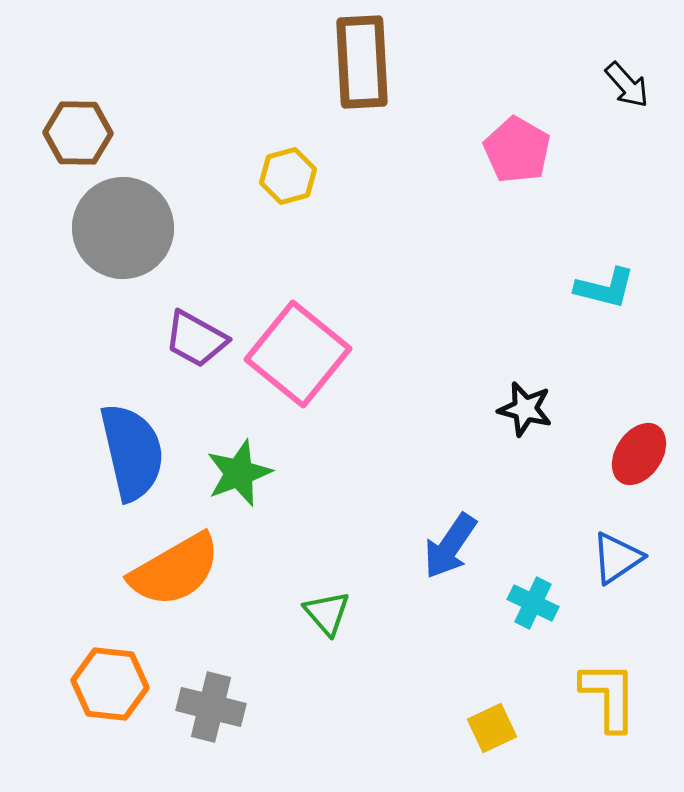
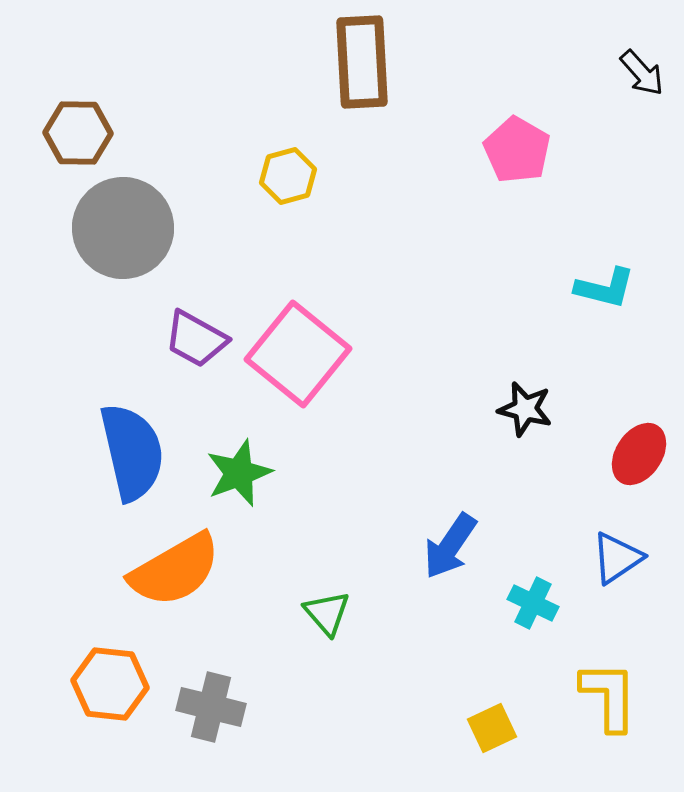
black arrow: moved 15 px right, 12 px up
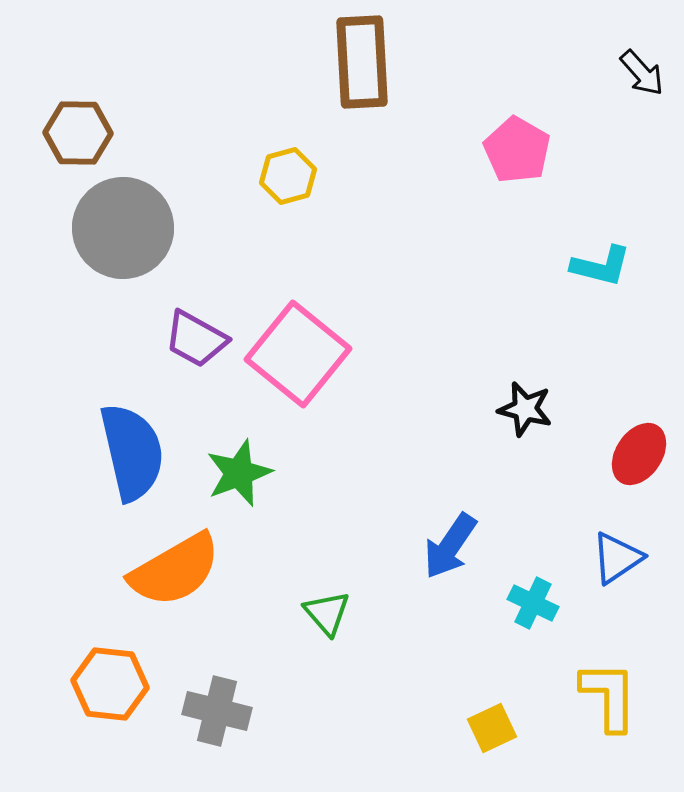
cyan L-shape: moved 4 px left, 22 px up
gray cross: moved 6 px right, 4 px down
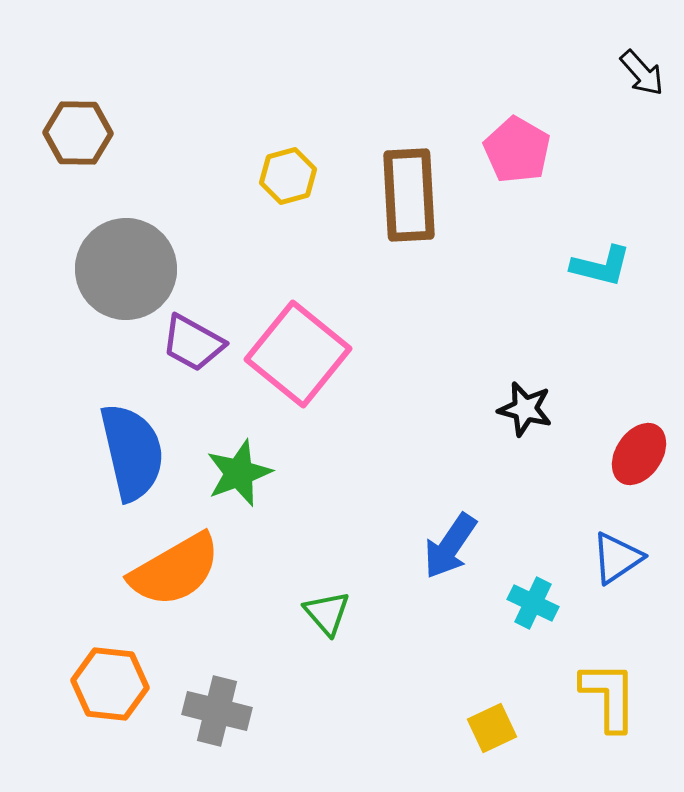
brown rectangle: moved 47 px right, 133 px down
gray circle: moved 3 px right, 41 px down
purple trapezoid: moved 3 px left, 4 px down
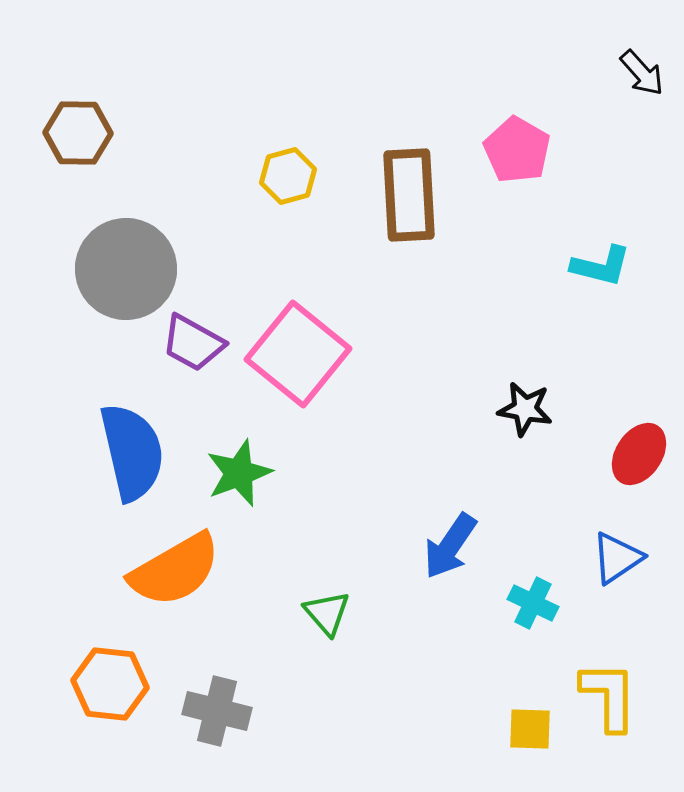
black star: rotated 4 degrees counterclockwise
yellow square: moved 38 px right, 1 px down; rotated 27 degrees clockwise
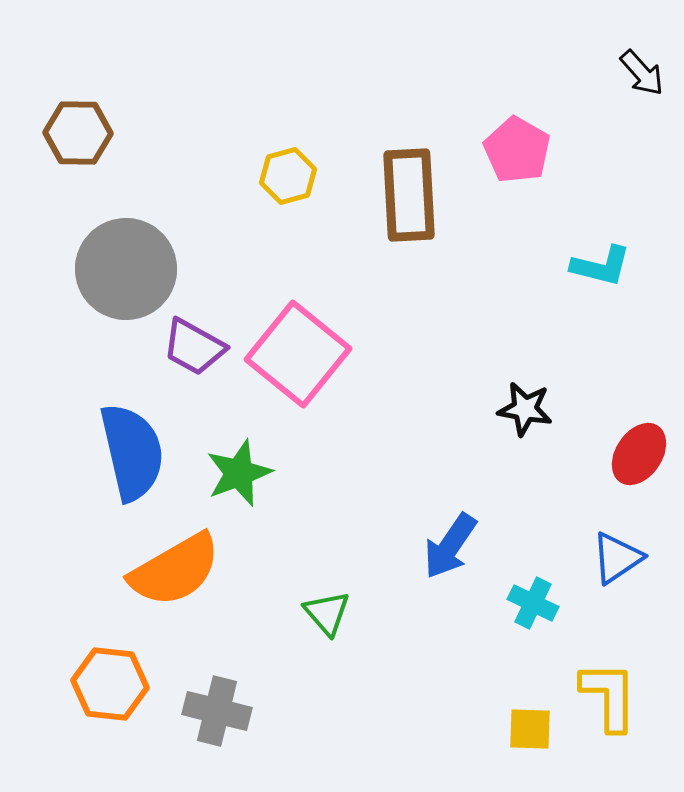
purple trapezoid: moved 1 px right, 4 px down
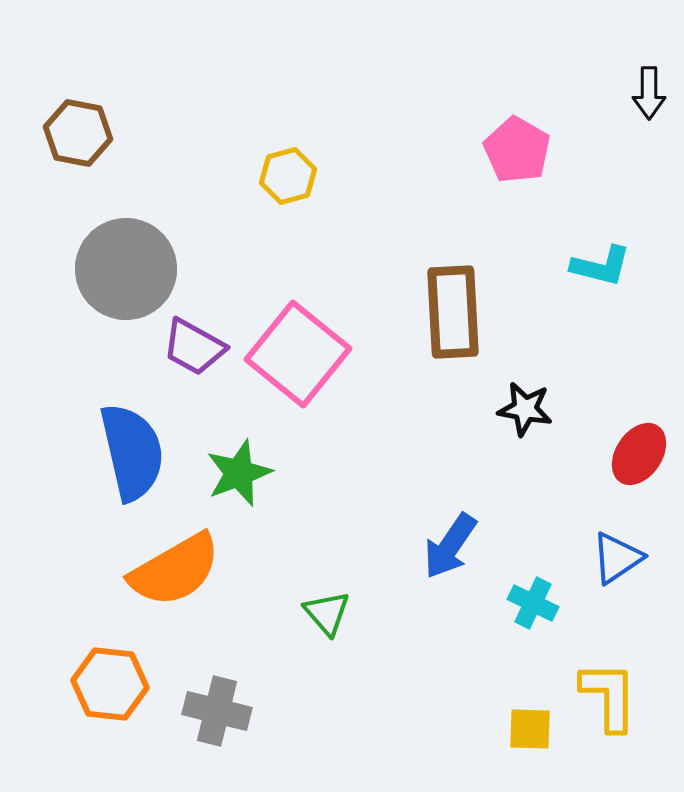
black arrow: moved 7 px right, 20 px down; rotated 42 degrees clockwise
brown hexagon: rotated 10 degrees clockwise
brown rectangle: moved 44 px right, 117 px down
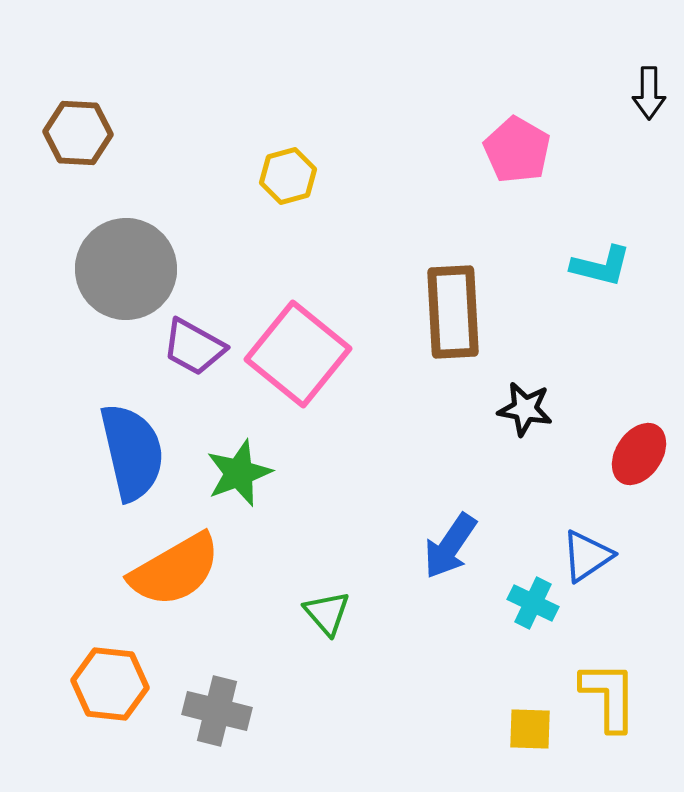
brown hexagon: rotated 8 degrees counterclockwise
blue triangle: moved 30 px left, 2 px up
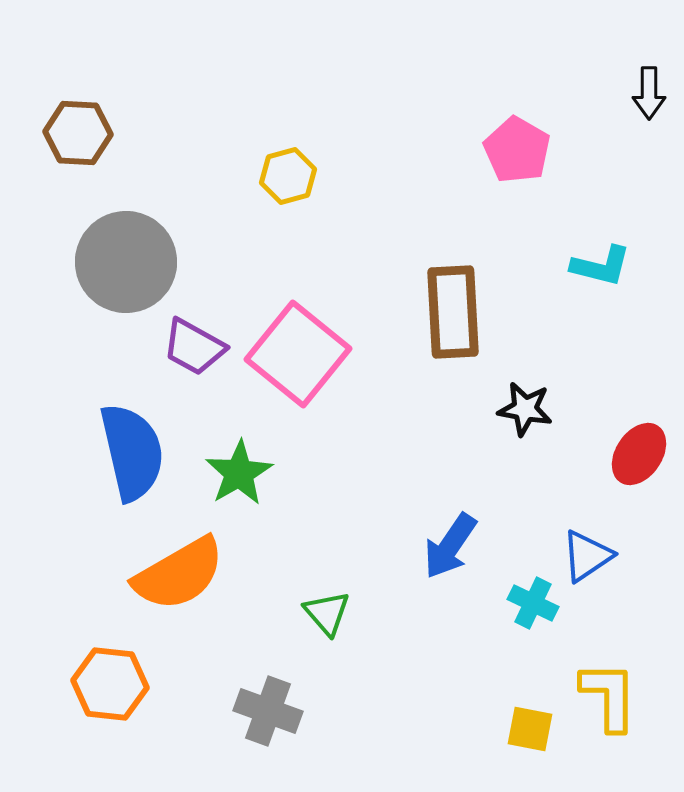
gray circle: moved 7 px up
green star: rotated 10 degrees counterclockwise
orange semicircle: moved 4 px right, 4 px down
gray cross: moved 51 px right; rotated 6 degrees clockwise
yellow square: rotated 9 degrees clockwise
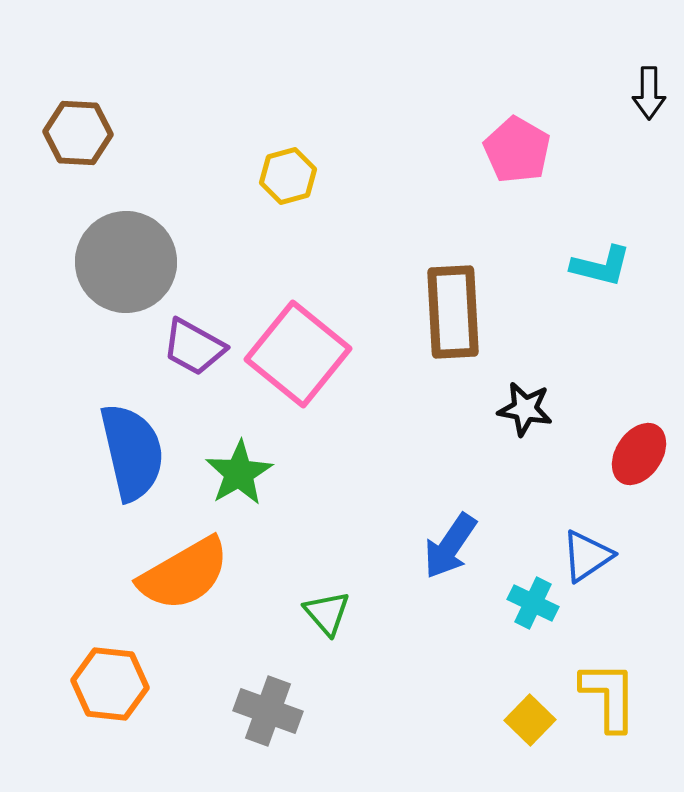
orange semicircle: moved 5 px right
yellow square: moved 9 px up; rotated 33 degrees clockwise
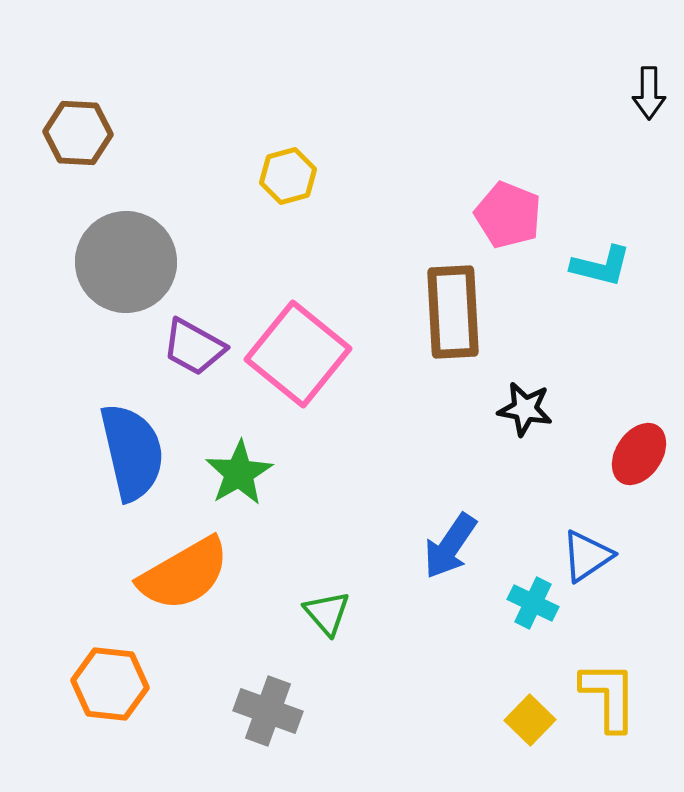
pink pentagon: moved 9 px left, 65 px down; rotated 8 degrees counterclockwise
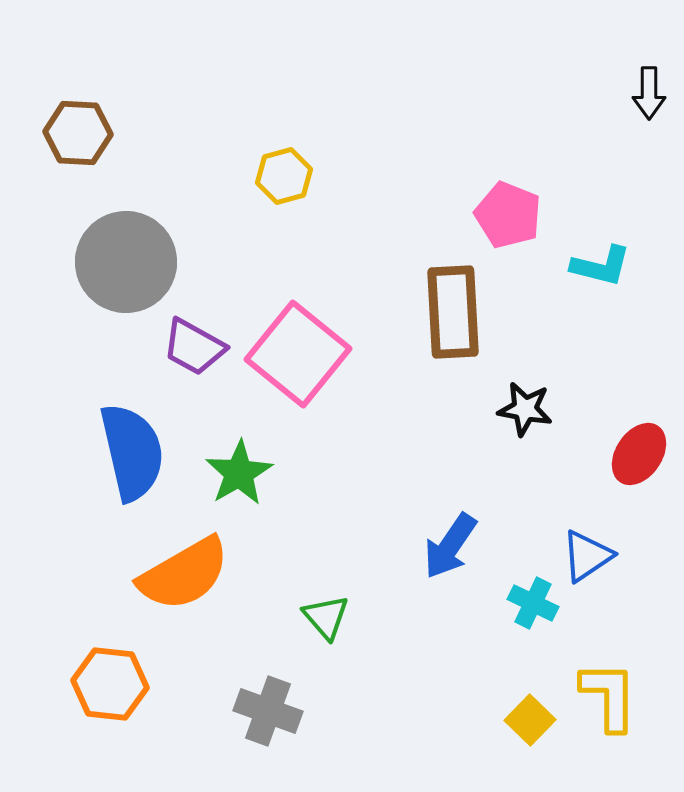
yellow hexagon: moved 4 px left
green triangle: moved 1 px left, 4 px down
